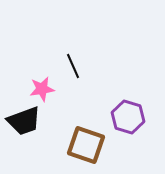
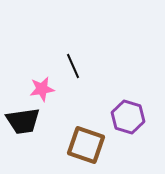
black trapezoid: moved 1 px left; rotated 12 degrees clockwise
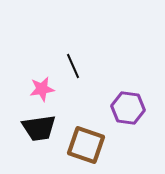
purple hexagon: moved 9 px up; rotated 8 degrees counterclockwise
black trapezoid: moved 16 px right, 7 px down
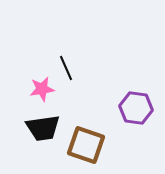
black line: moved 7 px left, 2 px down
purple hexagon: moved 8 px right
black trapezoid: moved 4 px right
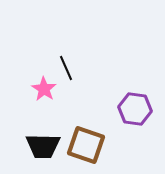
pink star: moved 2 px right; rotated 30 degrees counterclockwise
purple hexagon: moved 1 px left, 1 px down
black trapezoid: moved 18 px down; rotated 9 degrees clockwise
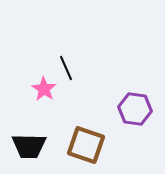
black trapezoid: moved 14 px left
